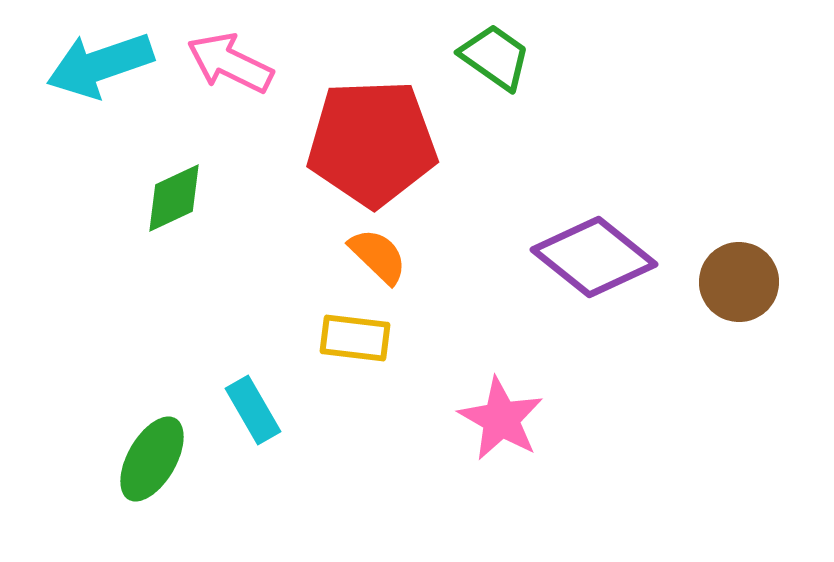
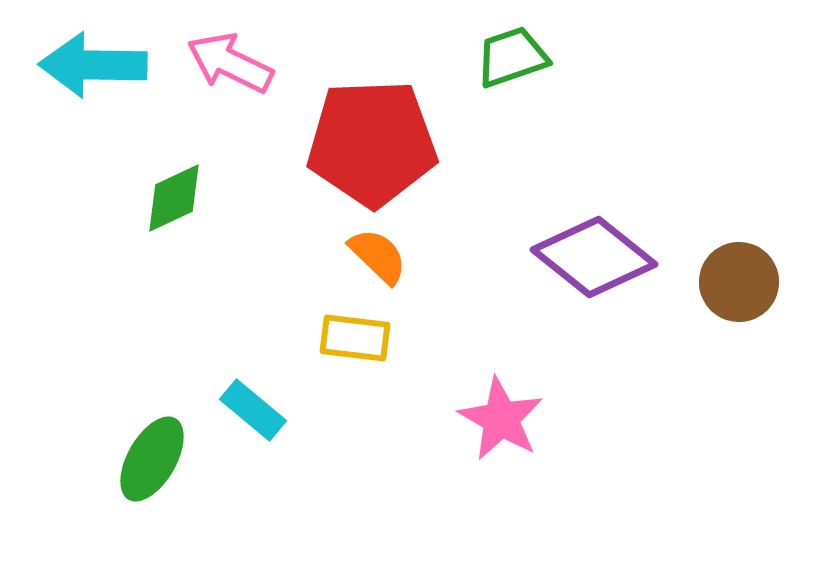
green trapezoid: moved 17 px right; rotated 54 degrees counterclockwise
cyan arrow: moved 7 px left; rotated 20 degrees clockwise
cyan rectangle: rotated 20 degrees counterclockwise
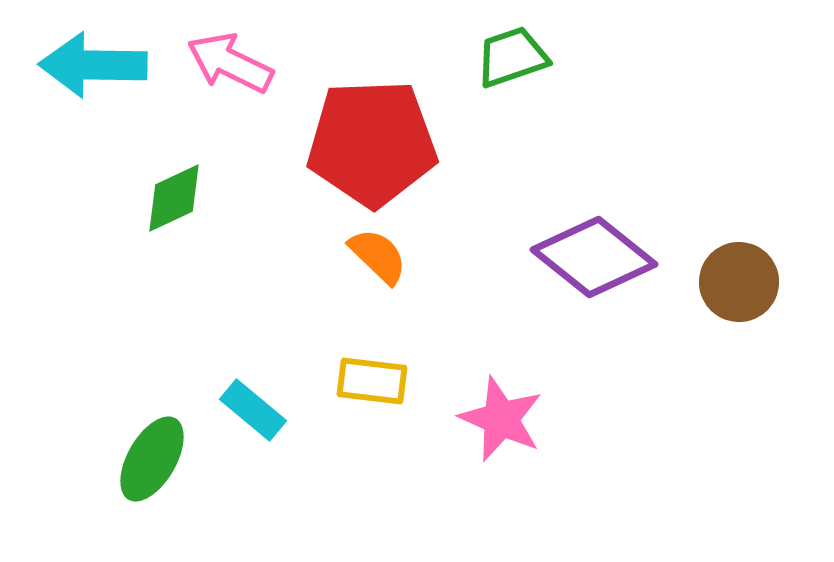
yellow rectangle: moved 17 px right, 43 px down
pink star: rotated 6 degrees counterclockwise
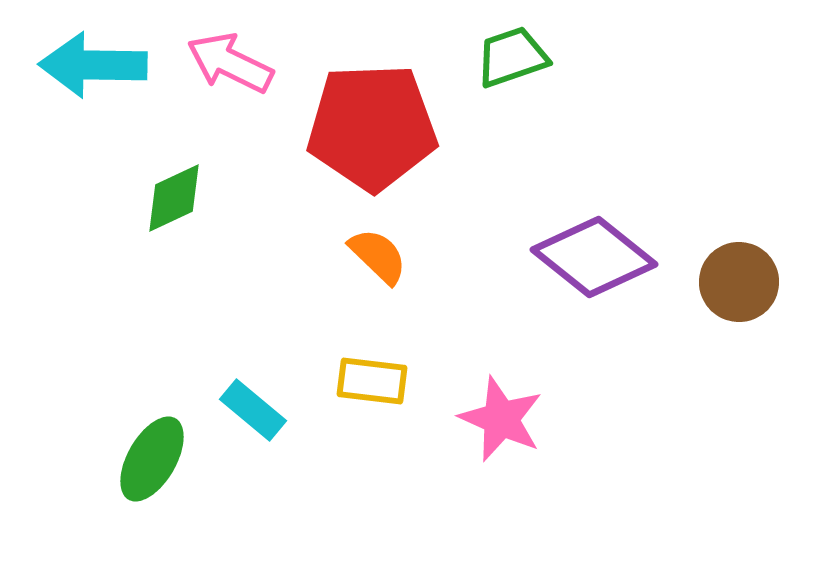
red pentagon: moved 16 px up
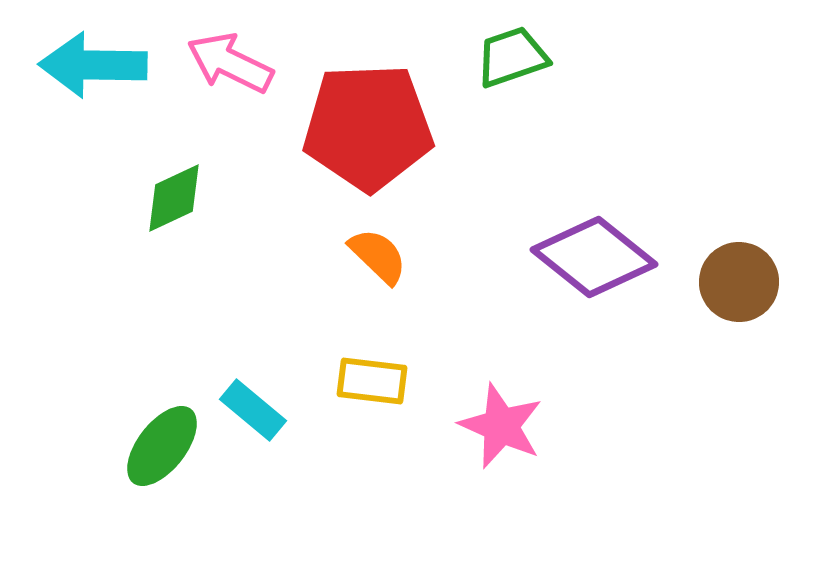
red pentagon: moved 4 px left
pink star: moved 7 px down
green ellipse: moved 10 px right, 13 px up; rotated 8 degrees clockwise
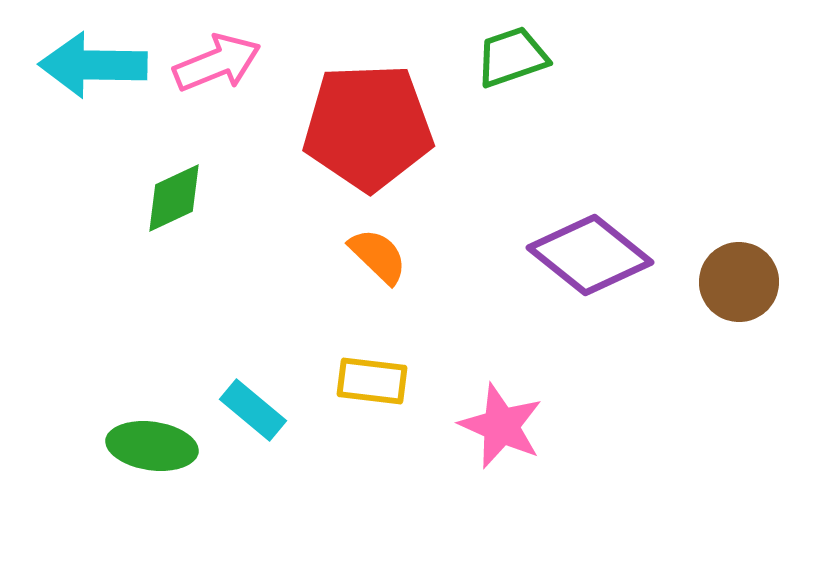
pink arrow: moved 13 px left; rotated 132 degrees clockwise
purple diamond: moved 4 px left, 2 px up
green ellipse: moved 10 px left; rotated 60 degrees clockwise
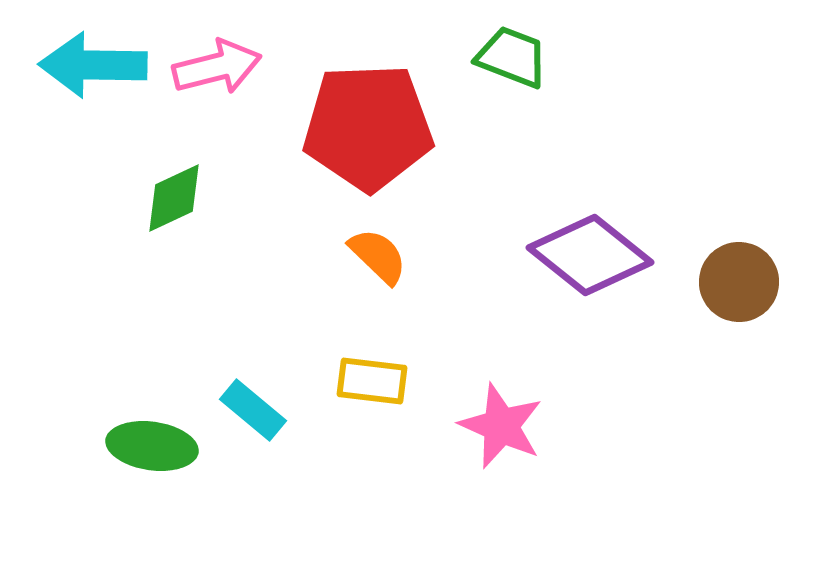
green trapezoid: rotated 40 degrees clockwise
pink arrow: moved 4 px down; rotated 8 degrees clockwise
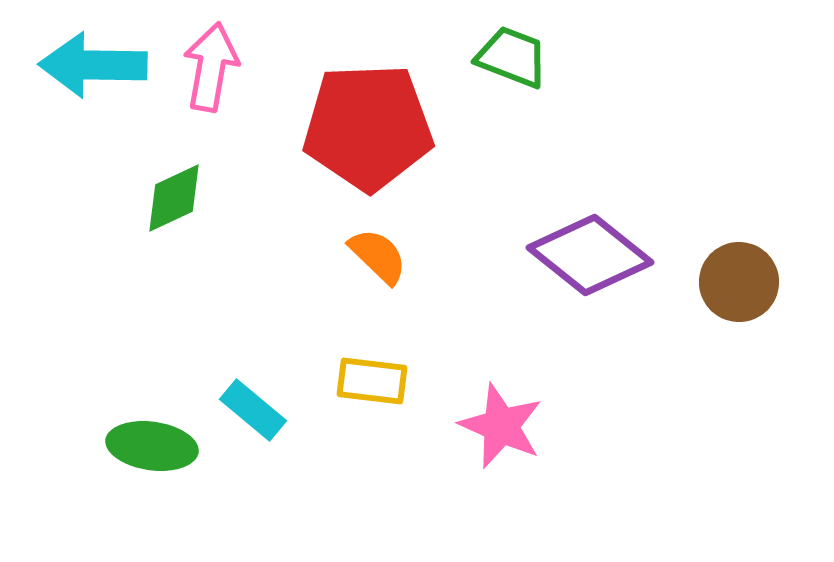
pink arrow: moved 6 px left; rotated 66 degrees counterclockwise
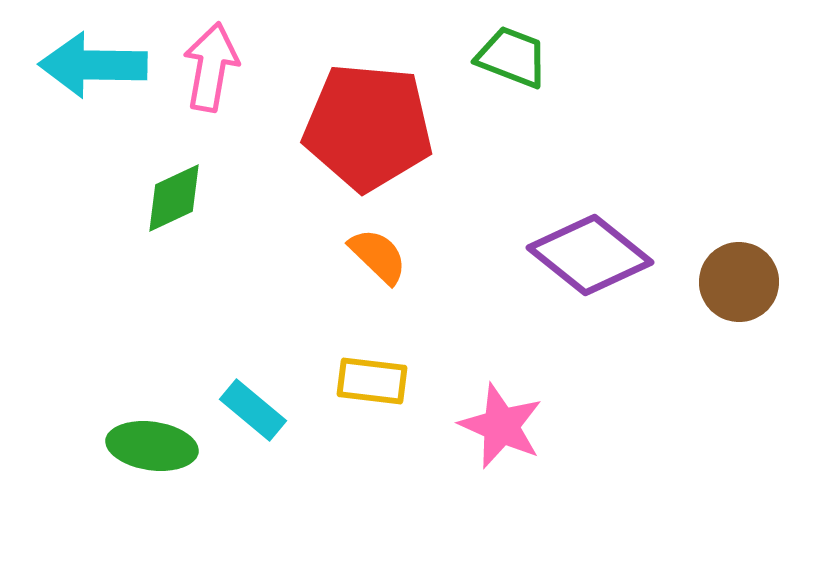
red pentagon: rotated 7 degrees clockwise
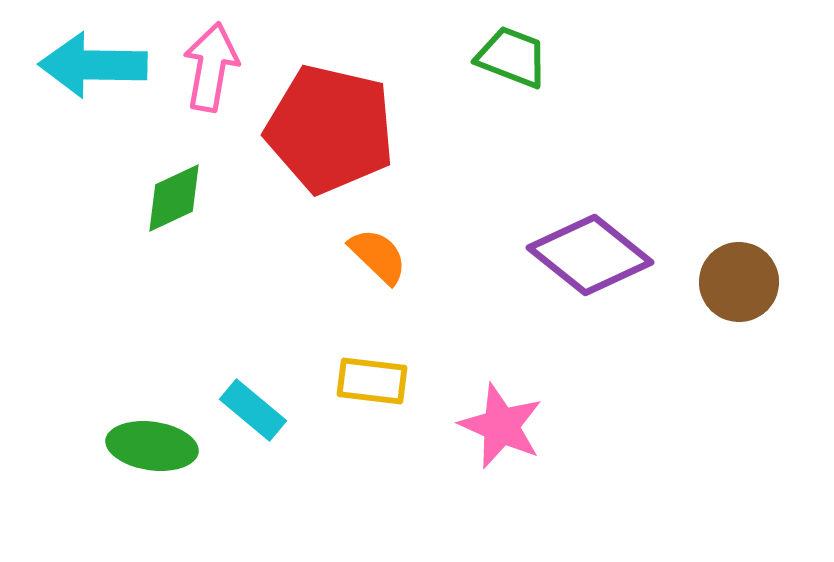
red pentagon: moved 38 px left, 2 px down; rotated 8 degrees clockwise
